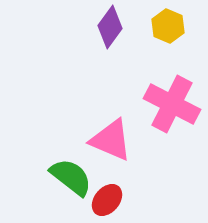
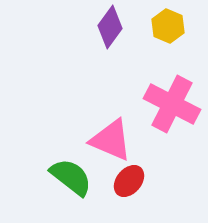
red ellipse: moved 22 px right, 19 px up
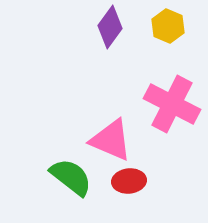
red ellipse: rotated 44 degrees clockwise
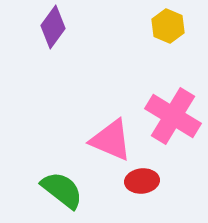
purple diamond: moved 57 px left
pink cross: moved 1 px right, 12 px down; rotated 4 degrees clockwise
green semicircle: moved 9 px left, 13 px down
red ellipse: moved 13 px right
